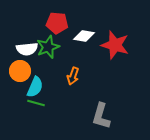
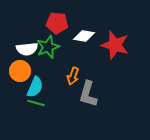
gray L-shape: moved 13 px left, 22 px up
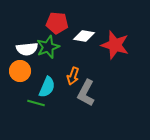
cyan semicircle: moved 12 px right
gray L-shape: moved 2 px left, 1 px up; rotated 12 degrees clockwise
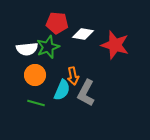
white diamond: moved 1 px left, 2 px up
orange circle: moved 15 px right, 4 px down
orange arrow: rotated 30 degrees counterclockwise
cyan semicircle: moved 15 px right, 3 px down
